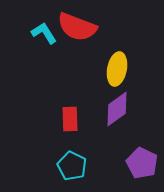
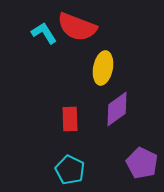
yellow ellipse: moved 14 px left, 1 px up
cyan pentagon: moved 2 px left, 4 px down
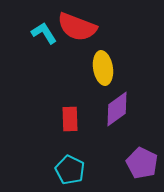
yellow ellipse: rotated 20 degrees counterclockwise
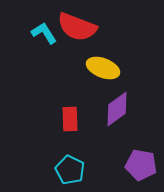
yellow ellipse: rotated 60 degrees counterclockwise
purple pentagon: moved 1 px left, 2 px down; rotated 16 degrees counterclockwise
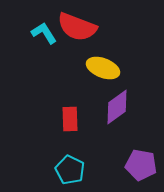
purple diamond: moved 2 px up
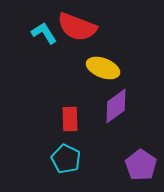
purple diamond: moved 1 px left, 1 px up
purple pentagon: rotated 24 degrees clockwise
cyan pentagon: moved 4 px left, 11 px up
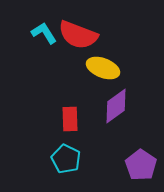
red semicircle: moved 1 px right, 8 px down
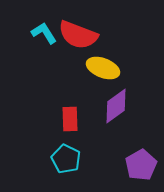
purple pentagon: rotated 8 degrees clockwise
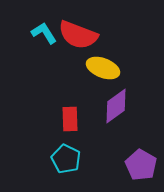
purple pentagon: rotated 12 degrees counterclockwise
